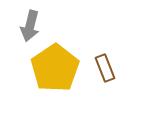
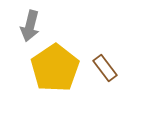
brown rectangle: rotated 16 degrees counterclockwise
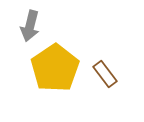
brown rectangle: moved 6 px down
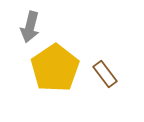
gray arrow: moved 1 px down
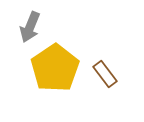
gray arrow: rotated 8 degrees clockwise
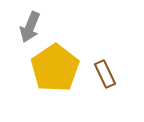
brown rectangle: rotated 12 degrees clockwise
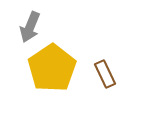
yellow pentagon: moved 3 px left
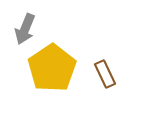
gray arrow: moved 5 px left, 2 px down
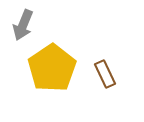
gray arrow: moved 2 px left, 4 px up
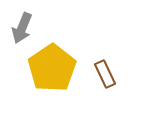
gray arrow: moved 1 px left, 3 px down
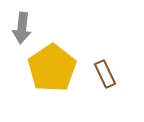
gray arrow: rotated 16 degrees counterclockwise
